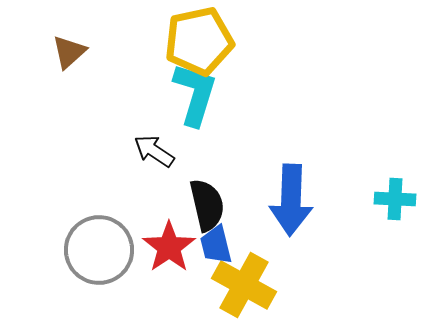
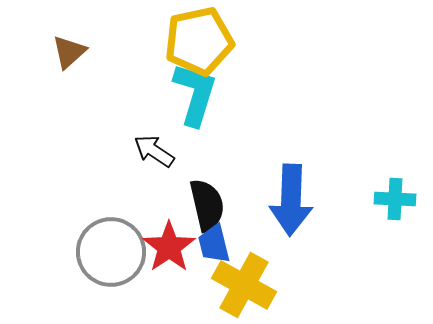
blue trapezoid: moved 2 px left, 1 px up
gray circle: moved 12 px right, 2 px down
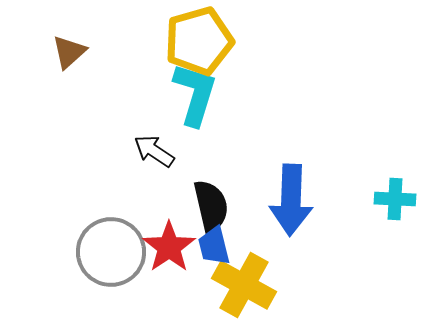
yellow pentagon: rotated 4 degrees counterclockwise
black semicircle: moved 4 px right, 1 px down
blue trapezoid: moved 2 px down
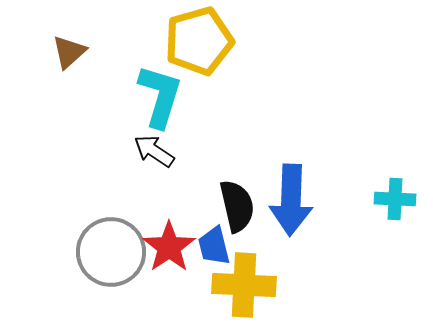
cyan L-shape: moved 35 px left, 2 px down
black semicircle: moved 26 px right
yellow cross: rotated 26 degrees counterclockwise
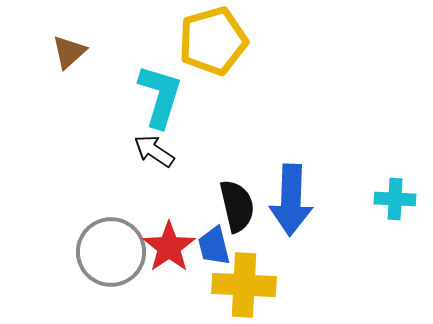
yellow pentagon: moved 14 px right
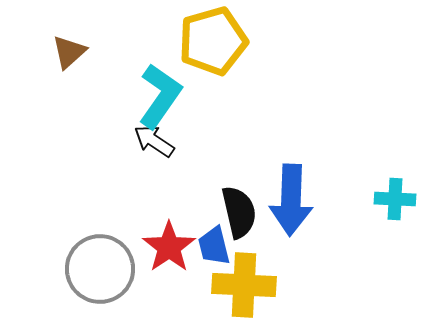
cyan L-shape: rotated 18 degrees clockwise
black arrow: moved 10 px up
black semicircle: moved 2 px right, 6 px down
gray circle: moved 11 px left, 17 px down
